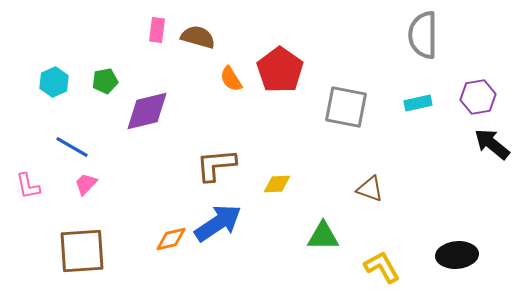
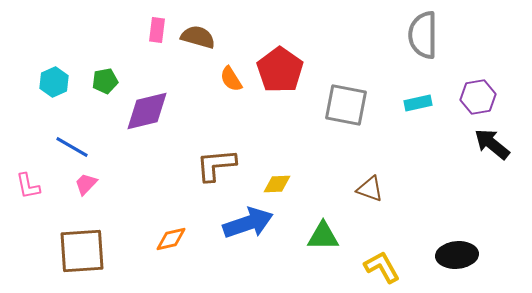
gray square: moved 2 px up
blue arrow: moved 30 px right; rotated 15 degrees clockwise
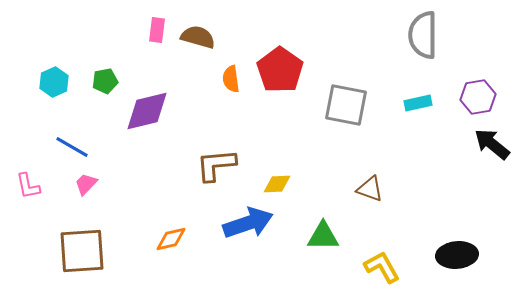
orange semicircle: rotated 24 degrees clockwise
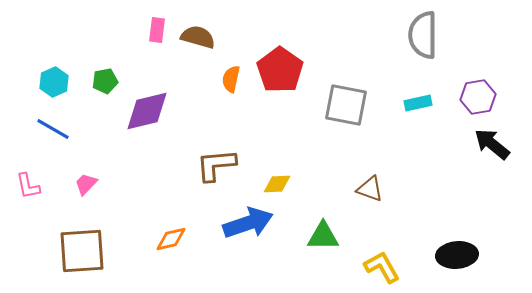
orange semicircle: rotated 20 degrees clockwise
blue line: moved 19 px left, 18 px up
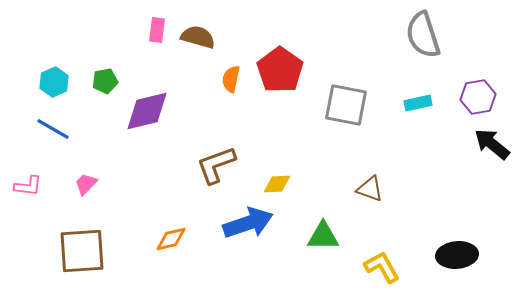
gray semicircle: rotated 18 degrees counterclockwise
brown L-shape: rotated 15 degrees counterclockwise
pink L-shape: rotated 72 degrees counterclockwise
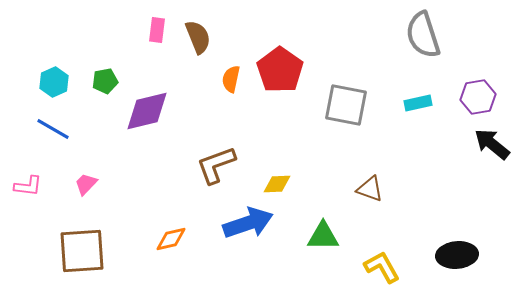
brown semicircle: rotated 52 degrees clockwise
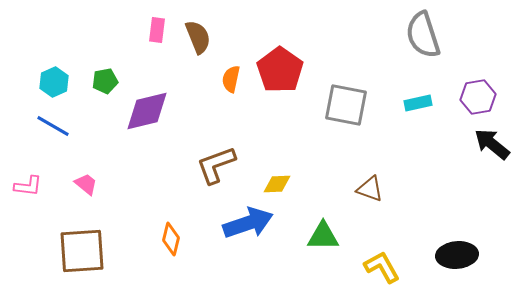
blue line: moved 3 px up
pink trapezoid: rotated 85 degrees clockwise
orange diamond: rotated 64 degrees counterclockwise
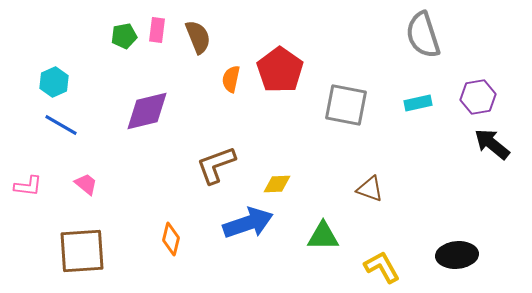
green pentagon: moved 19 px right, 45 px up
blue line: moved 8 px right, 1 px up
